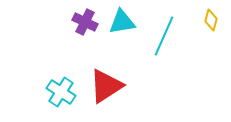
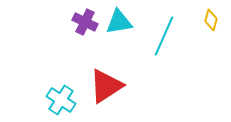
cyan triangle: moved 3 px left
cyan cross: moved 8 px down
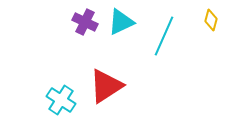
cyan triangle: moved 2 px right; rotated 16 degrees counterclockwise
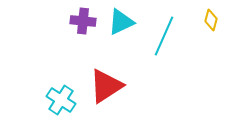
purple cross: moved 2 px left, 1 px up; rotated 20 degrees counterclockwise
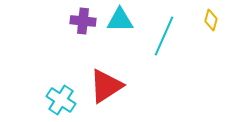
cyan triangle: moved 1 px left, 2 px up; rotated 24 degrees clockwise
